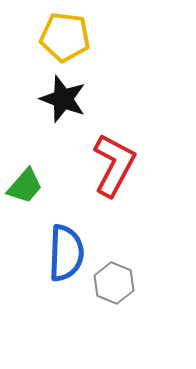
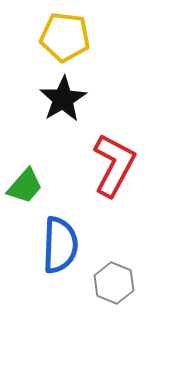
black star: rotated 21 degrees clockwise
blue semicircle: moved 6 px left, 8 px up
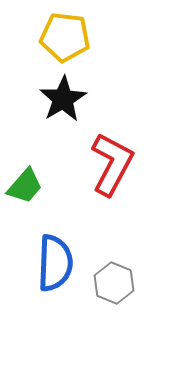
red L-shape: moved 2 px left, 1 px up
blue semicircle: moved 5 px left, 18 px down
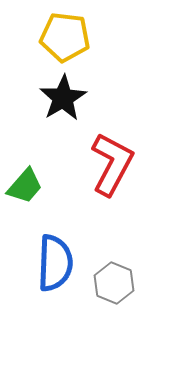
black star: moved 1 px up
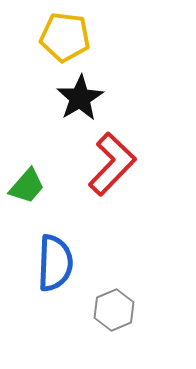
black star: moved 17 px right
red L-shape: rotated 16 degrees clockwise
green trapezoid: moved 2 px right
gray hexagon: moved 27 px down; rotated 15 degrees clockwise
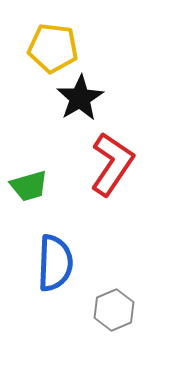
yellow pentagon: moved 12 px left, 11 px down
red L-shape: rotated 10 degrees counterclockwise
green trapezoid: moved 2 px right; rotated 33 degrees clockwise
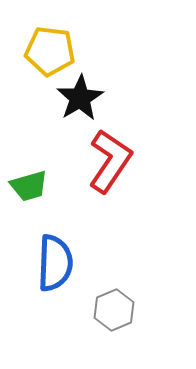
yellow pentagon: moved 3 px left, 3 px down
red L-shape: moved 2 px left, 3 px up
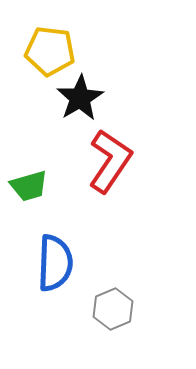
gray hexagon: moved 1 px left, 1 px up
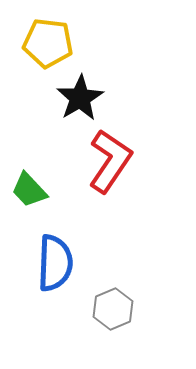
yellow pentagon: moved 2 px left, 8 px up
green trapezoid: moved 4 px down; rotated 63 degrees clockwise
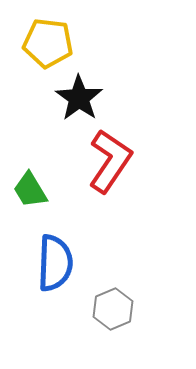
black star: moved 1 px left; rotated 6 degrees counterclockwise
green trapezoid: moved 1 px right; rotated 12 degrees clockwise
